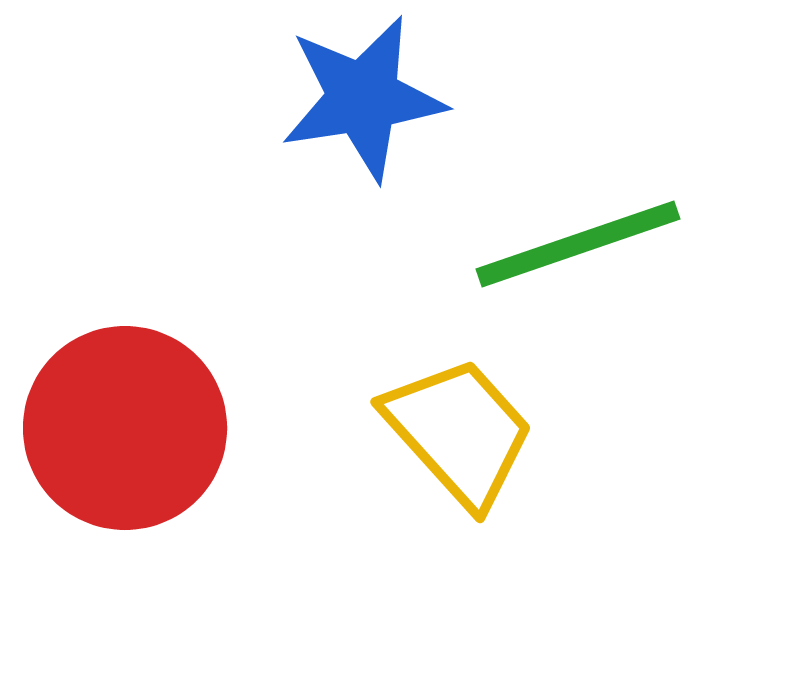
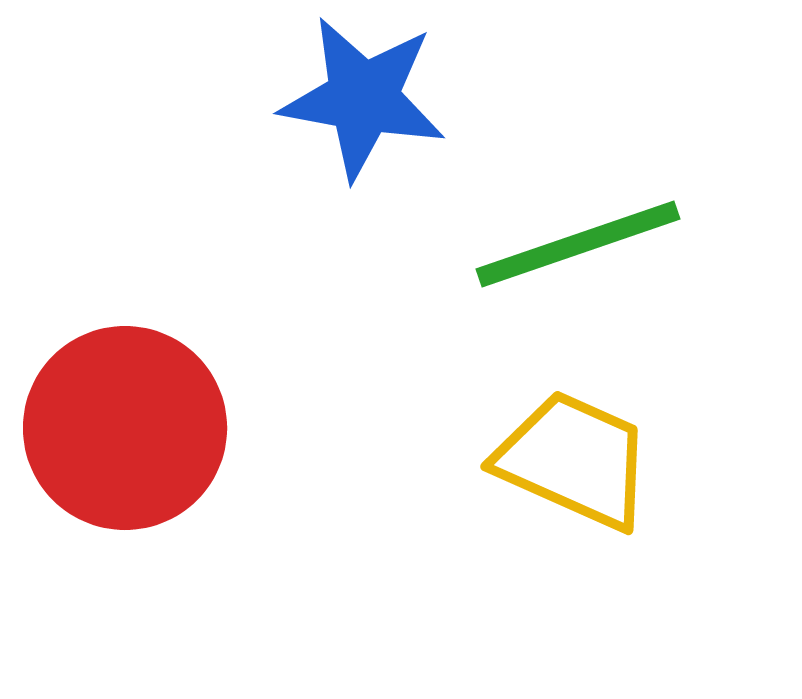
blue star: rotated 19 degrees clockwise
yellow trapezoid: moved 115 px right, 28 px down; rotated 24 degrees counterclockwise
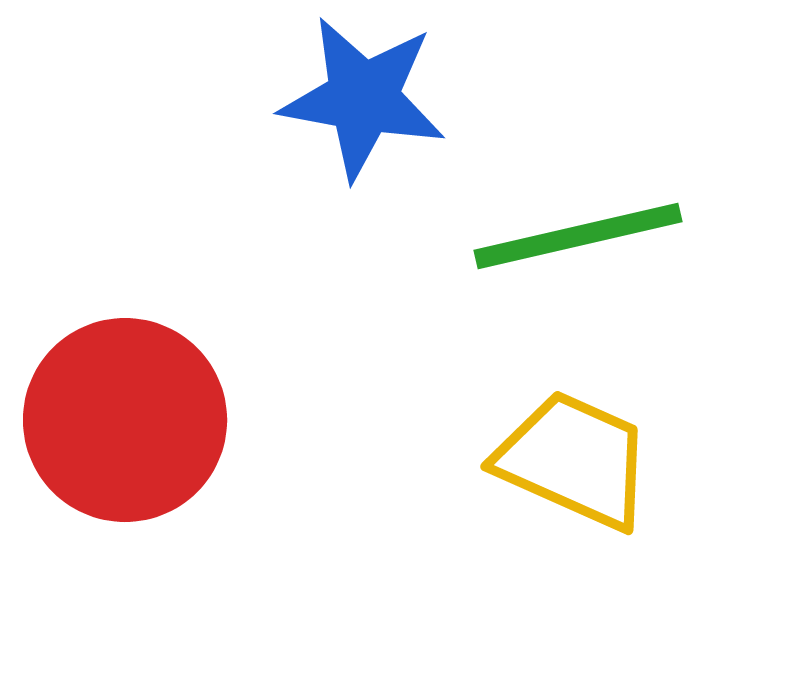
green line: moved 8 px up; rotated 6 degrees clockwise
red circle: moved 8 px up
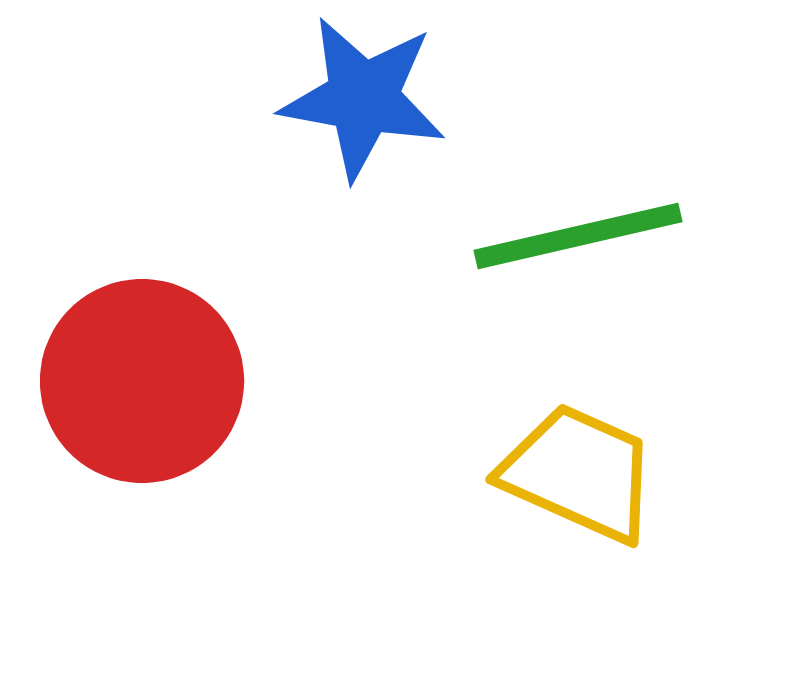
red circle: moved 17 px right, 39 px up
yellow trapezoid: moved 5 px right, 13 px down
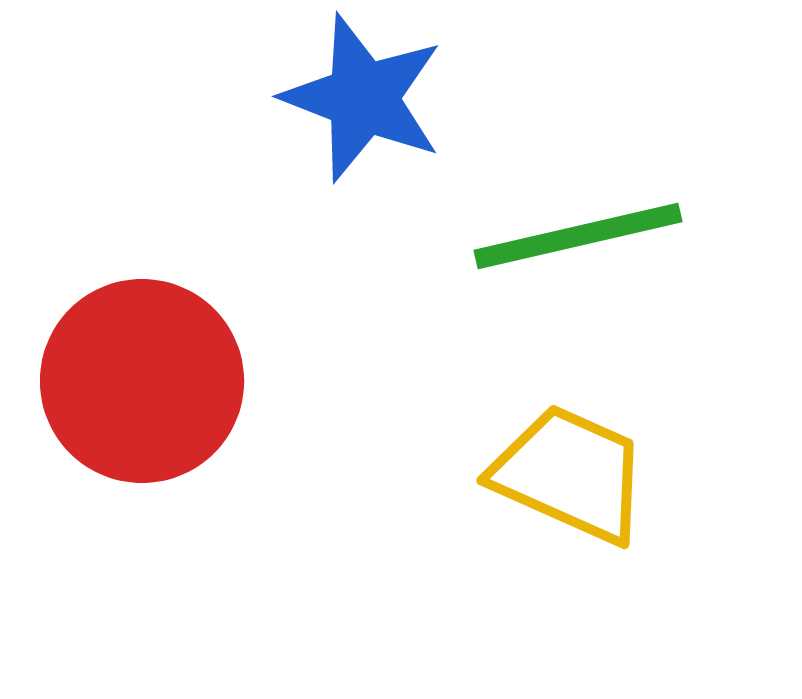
blue star: rotated 11 degrees clockwise
yellow trapezoid: moved 9 px left, 1 px down
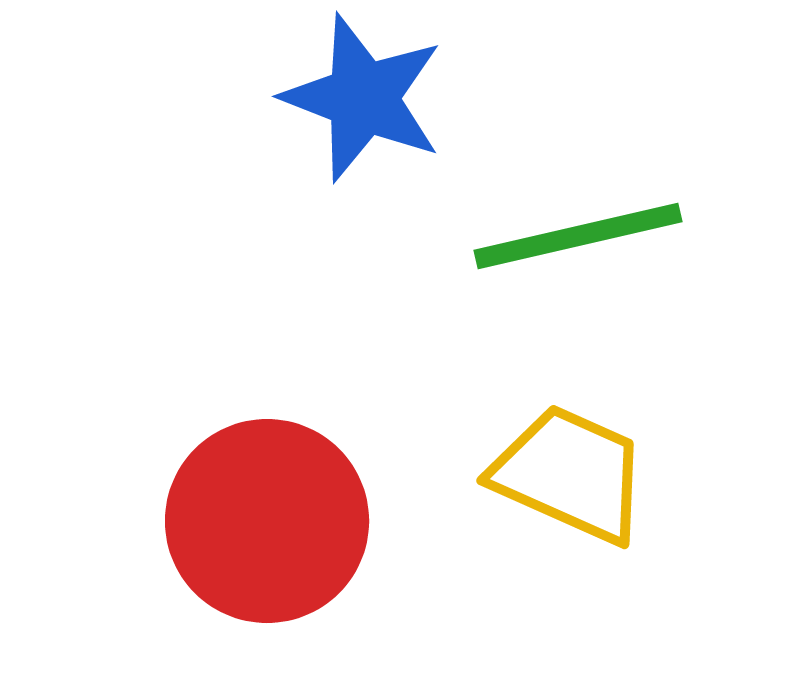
red circle: moved 125 px right, 140 px down
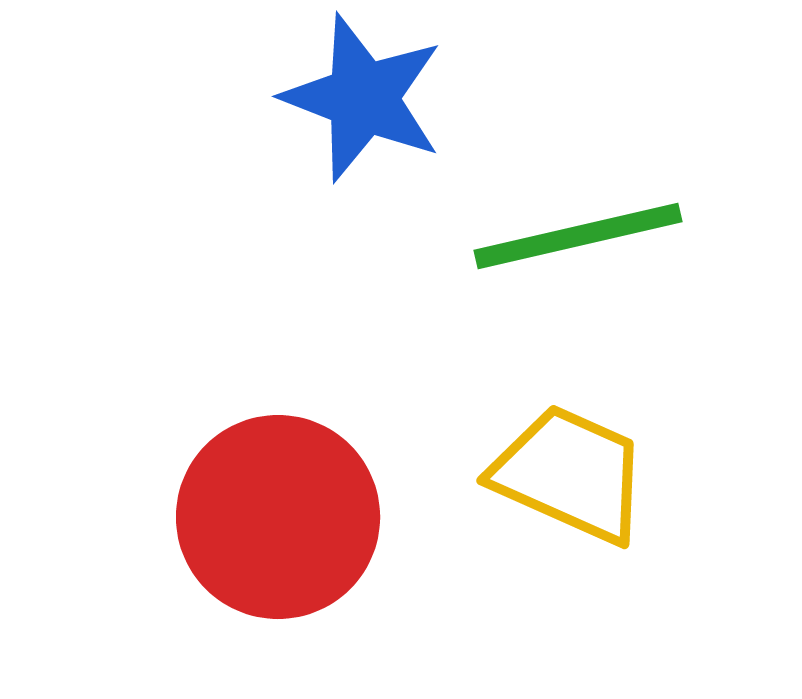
red circle: moved 11 px right, 4 px up
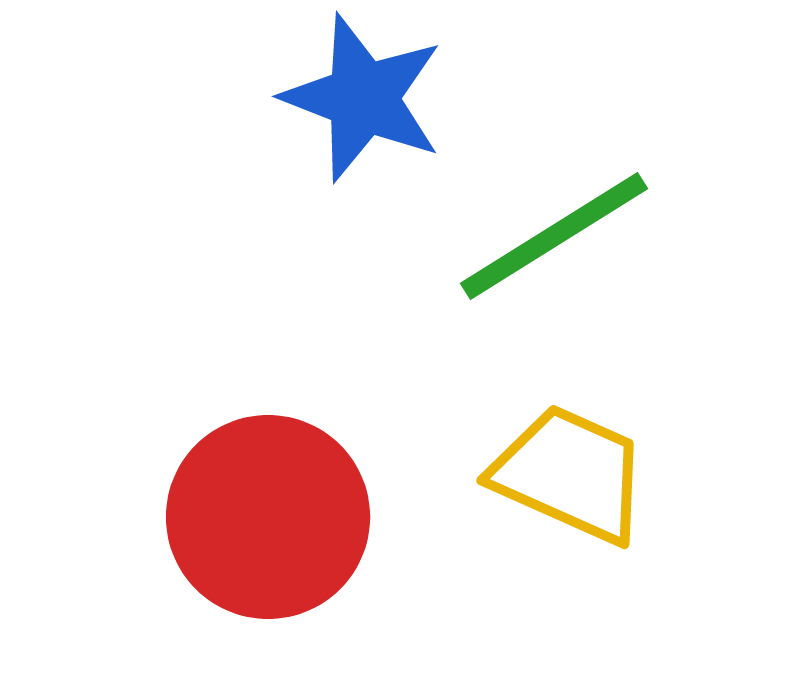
green line: moved 24 px left; rotated 19 degrees counterclockwise
red circle: moved 10 px left
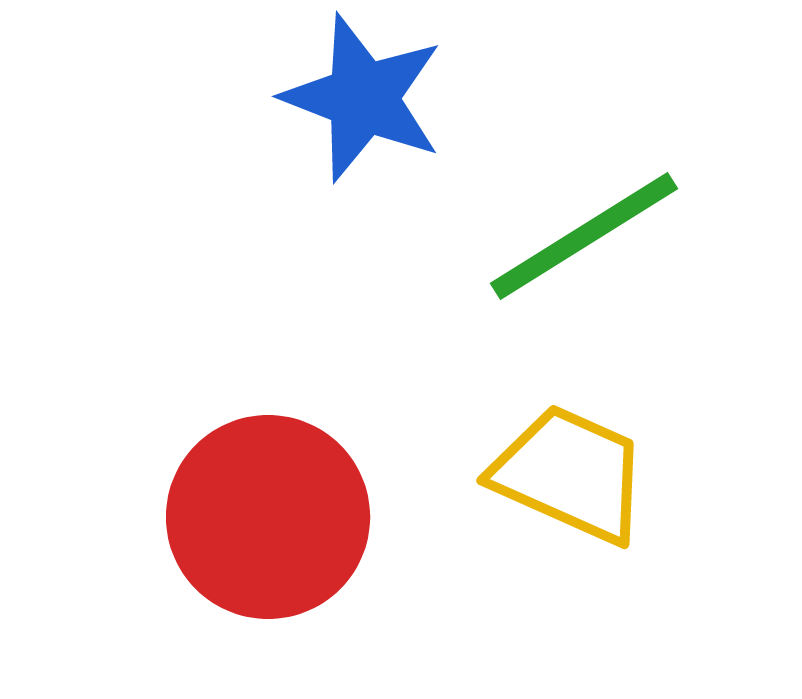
green line: moved 30 px right
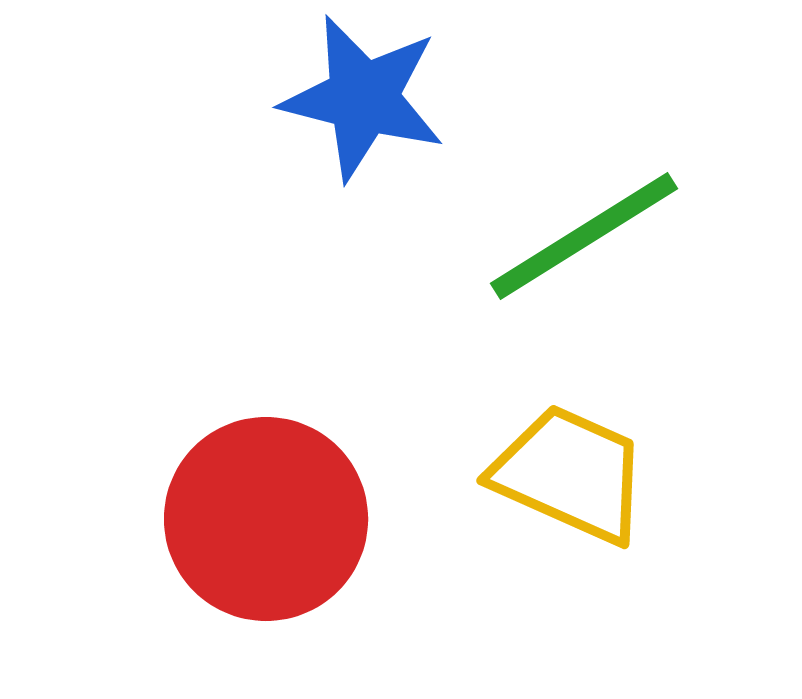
blue star: rotated 7 degrees counterclockwise
red circle: moved 2 px left, 2 px down
